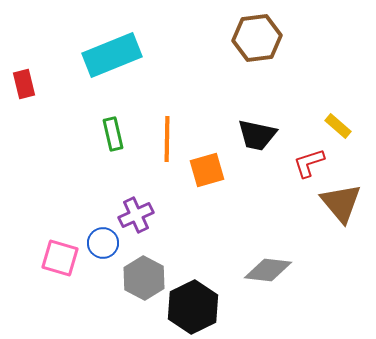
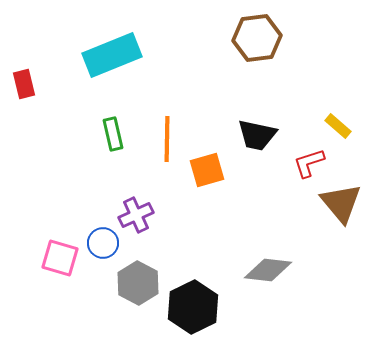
gray hexagon: moved 6 px left, 5 px down
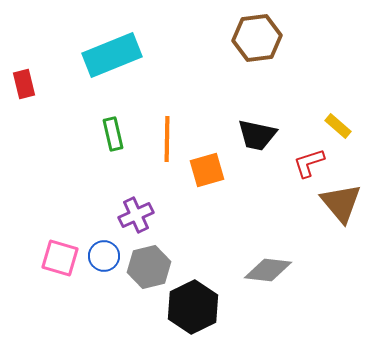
blue circle: moved 1 px right, 13 px down
gray hexagon: moved 11 px right, 16 px up; rotated 18 degrees clockwise
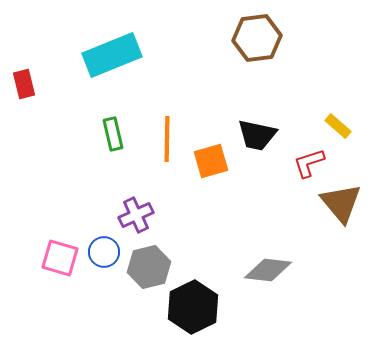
orange square: moved 4 px right, 9 px up
blue circle: moved 4 px up
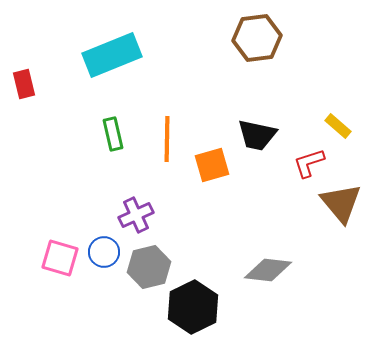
orange square: moved 1 px right, 4 px down
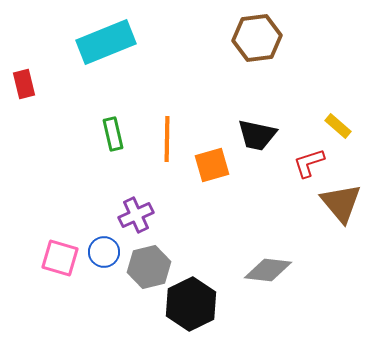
cyan rectangle: moved 6 px left, 13 px up
black hexagon: moved 2 px left, 3 px up
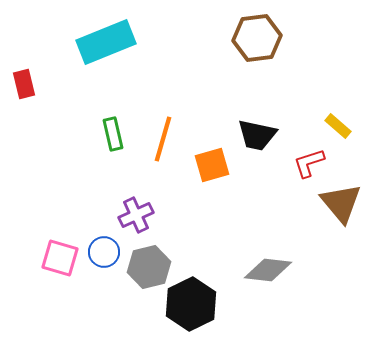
orange line: moved 4 px left; rotated 15 degrees clockwise
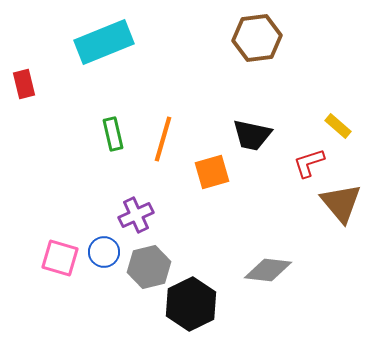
cyan rectangle: moved 2 px left
black trapezoid: moved 5 px left
orange square: moved 7 px down
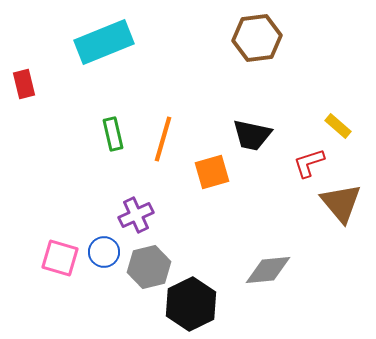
gray diamond: rotated 12 degrees counterclockwise
